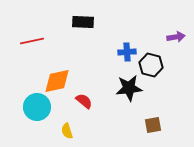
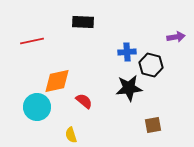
yellow semicircle: moved 4 px right, 4 px down
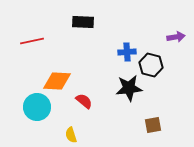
orange diamond: rotated 16 degrees clockwise
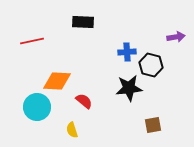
yellow semicircle: moved 1 px right, 5 px up
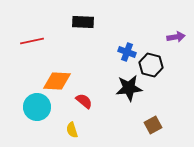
blue cross: rotated 24 degrees clockwise
brown square: rotated 18 degrees counterclockwise
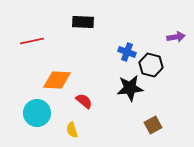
orange diamond: moved 1 px up
black star: moved 1 px right
cyan circle: moved 6 px down
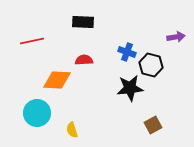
red semicircle: moved 41 px up; rotated 42 degrees counterclockwise
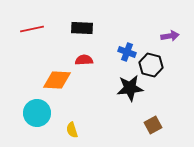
black rectangle: moved 1 px left, 6 px down
purple arrow: moved 6 px left, 1 px up
red line: moved 12 px up
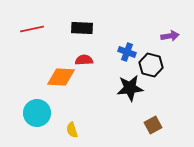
orange diamond: moved 4 px right, 3 px up
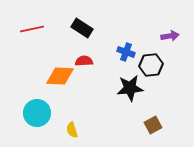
black rectangle: rotated 30 degrees clockwise
blue cross: moved 1 px left
red semicircle: moved 1 px down
black hexagon: rotated 20 degrees counterclockwise
orange diamond: moved 1 px left, 1 px up
